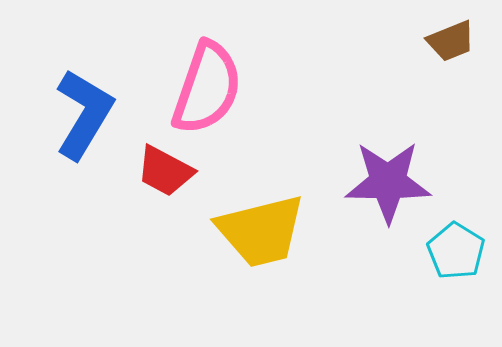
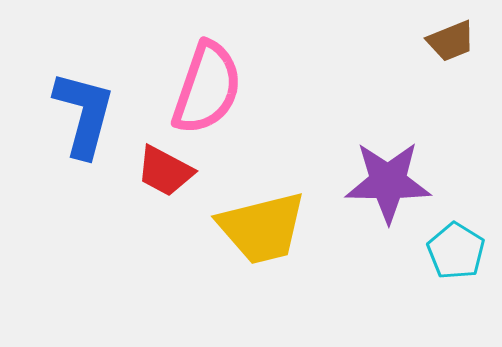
blue L-shape: rotated 16 degrees counterclockwise
yellow trapezoid: moved 1 px right, 3 px up
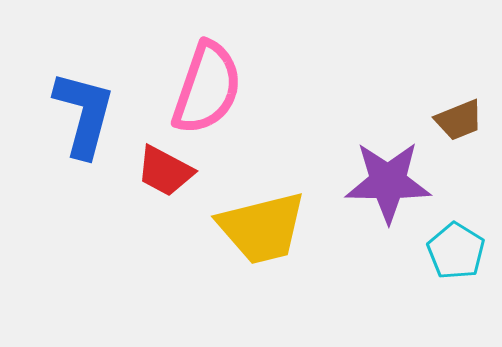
brown trapezoid: moved 8 px right, 79 px down
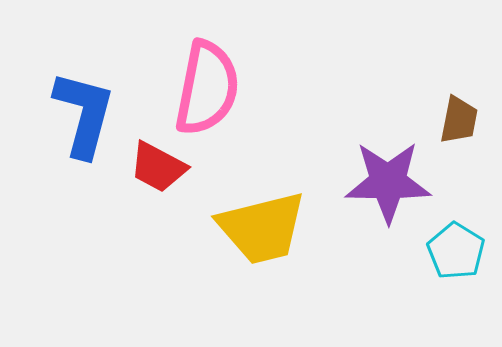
pink semicircle: rotated 8 degrees counterclockwise
brown trapezoid: rotated 57 degrees counterclockwise
red trapezoid: moved 7 px left, 4 px up
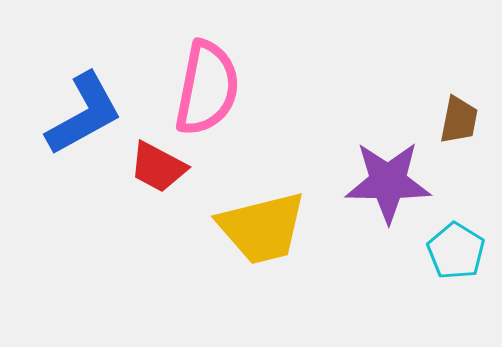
blue L-shape: rotated 46 degrees clockwise
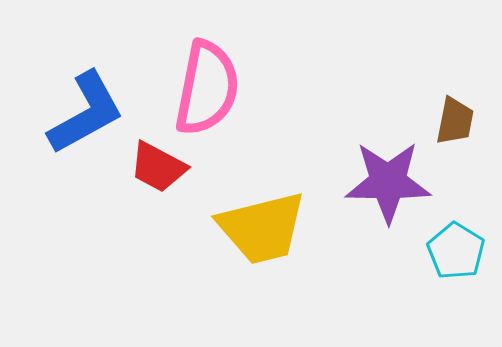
blue L-shape: moved 2 px right, 1 px up
brown trapezoid: moved 4 px left, 1 px down
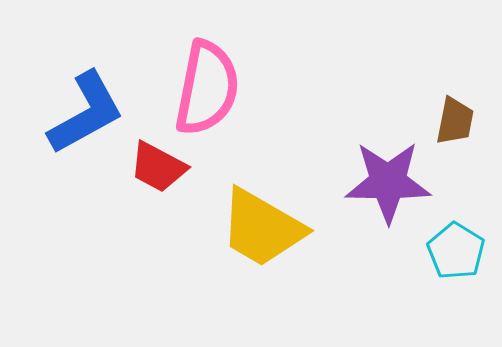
yellow trapezoid: rotated 44 degrees clockwise
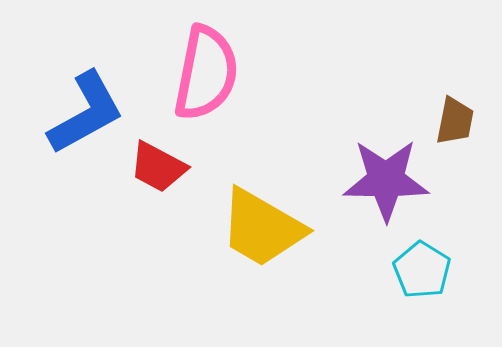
pink semicircle: moved 1 px left, 15 px up
purple star: moved 2 px left, 2 px up
cyan pentagon: moved 34 px left, 19 px down
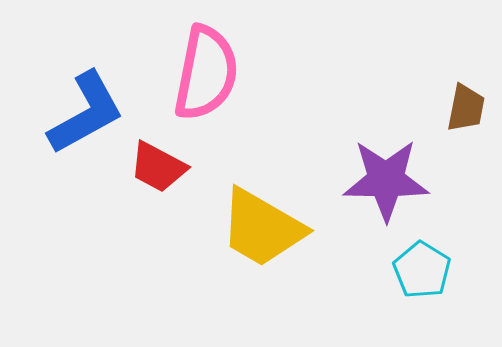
brown trapezoid: moved 11 px right, 13 px up
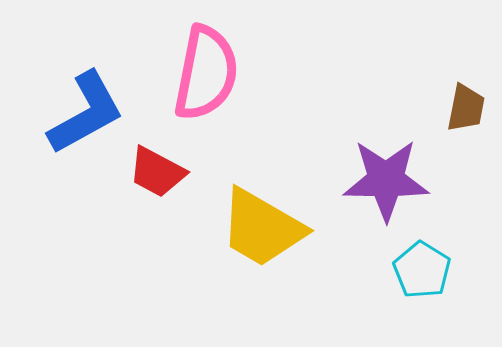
red trapezoid: moved 1 px left, 5 px down
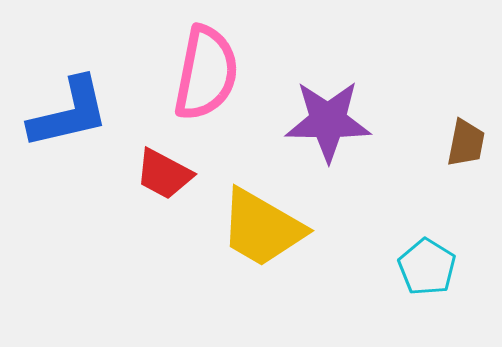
brown trapezoid: moved 35 px down
blue L-shape: moved 17 px left; rotated 16 degrees clockwise
red trapezoid: moved 7 px right, 2 px down
purple star: moved 58 px left, 59 px up
cyan pentagon: moved 5 px right, 3 px up
